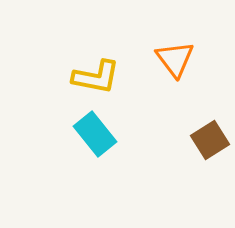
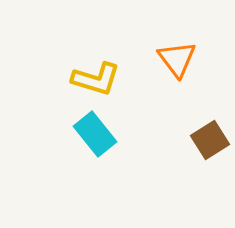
orange triangle: moved 2 px right
yellow L-shape: moved 2 px down; rotated 6 degrees clockwise
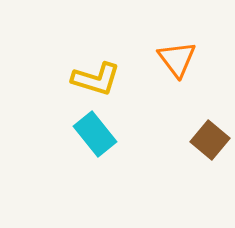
brown square: rotated 18 degrees counterclockwise
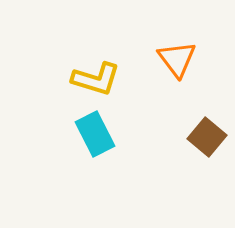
cyan rectangle: rotated 12 degrees clockwise
brown square: moved 3 px left, 3 px up
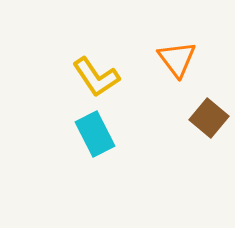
yellow L-shape: moved 2 px up; rotated 39 degrees clockwise
brown square: moved 2 px right, 19 px up
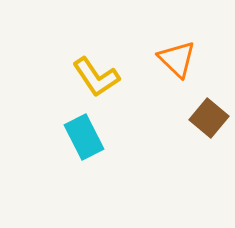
orange triangle: rotated 9 degrees counterclockwise
cyan rectangle: moved 11 px left, 3 px down
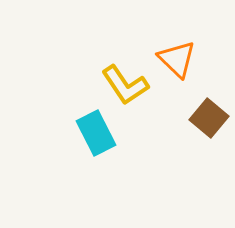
yellow L-shape: moved 29 px right, 8 px down
cyan rectangle: moved 12 px right, 4 px up
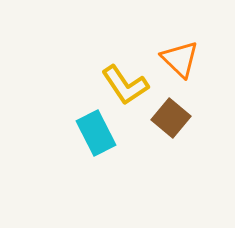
orange triangle: moved 3 px right
brown square: moved 38 px left
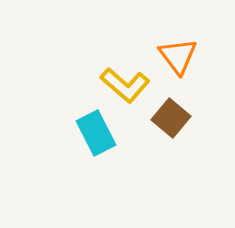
orange triangle: moved 2 px left, 3 px up; rotated 9 degrees clockwise
yellow L-shape: rotated 15 degrees counterclockwise
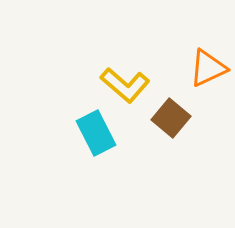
orange triangle: moved 30 px right, 12 px down; rotated 42 degrees clockwise
